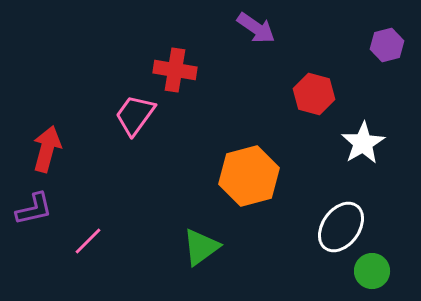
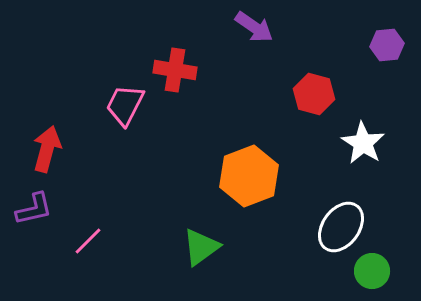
purple arrow: moved 2 px left, 1 px up
purple hexagon: rotated 8 degrees clockwise
pink trapezoid: moved 10 px left, 10 px up; rotated 9 degrees counterclockwise
white star: rotated 9 degrees counterclockwise
orange hexagon: rotated 6 degrees counterclockwise
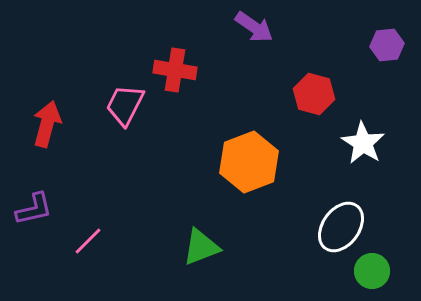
red arrow: moved 25 px up
orange hexagon: moved 14 px up
green triangle: rotated 15 degrees clockwise
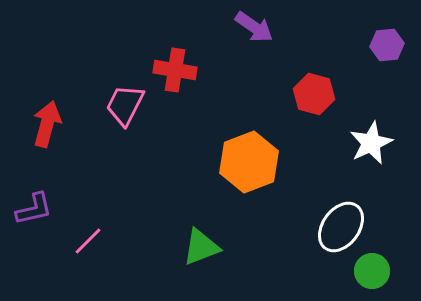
white star: moved 8 px right; rotated 15 degrees clockwise
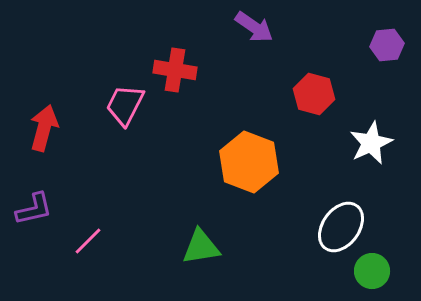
red arrow: moved 3 px left, 4 px down
orange hexagon: rotated 18 degrees counterclockwise
green triangle: rotated 12 degrees clockwise
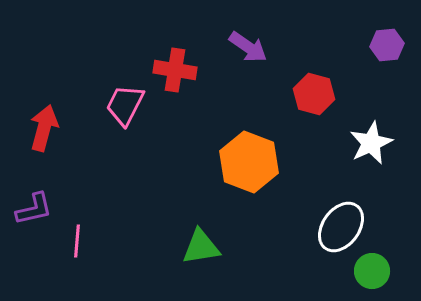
purple arrow: moved 6 px left, 20 px down
pink line: moved 11 px left; rotated 40 degrees counterclockwise
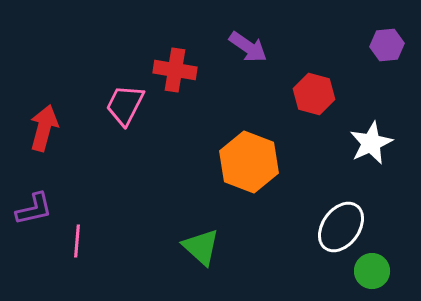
green triangle: rotated 51 degrees clockwise
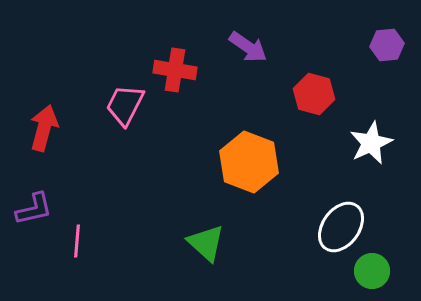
green triangle: moved 5 px right, 4 px up
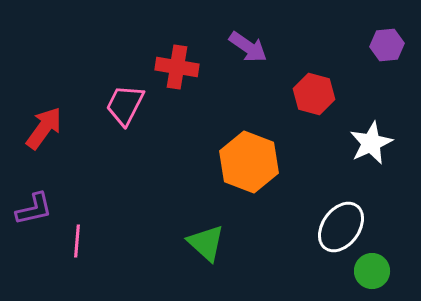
red cross: moved 2 px right, 3 px up
red arrow: rotated 21 degrees clockwise
